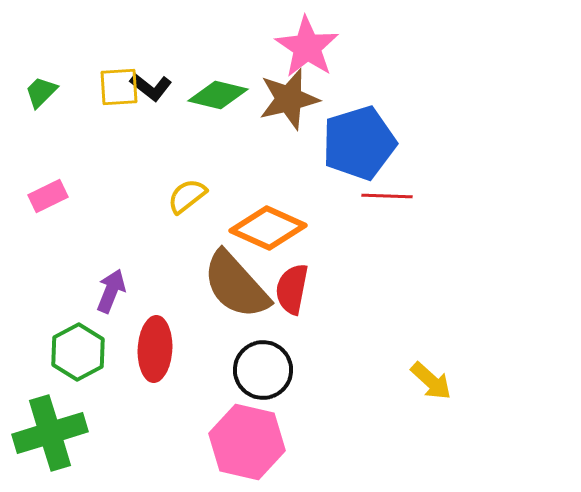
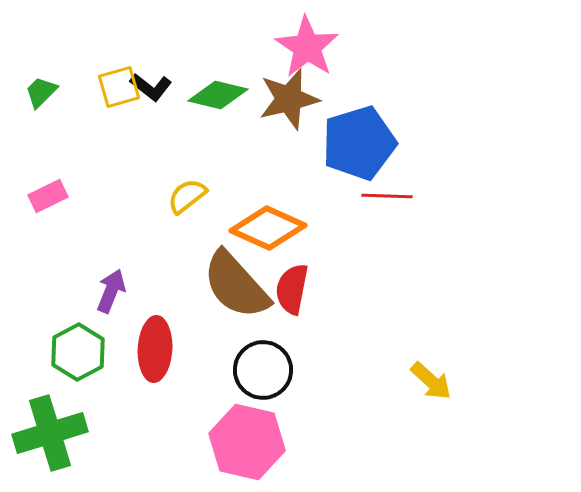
yellow square: rotated 12 degrees counterclockwise
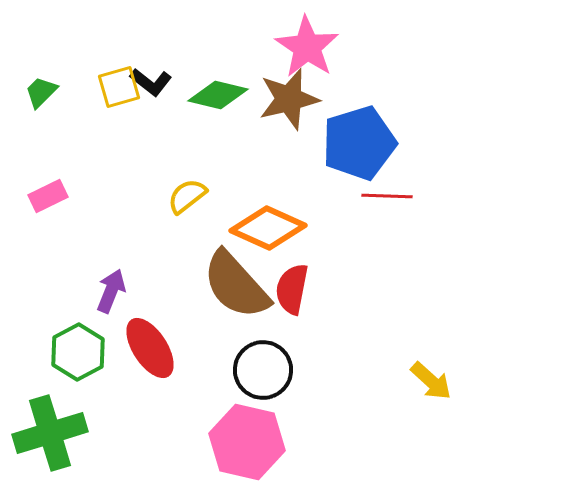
black L-shape: moved 5 px up
red ellipse: moved 5 px left, 1 px up; rotated 36 degrees counterclockwise
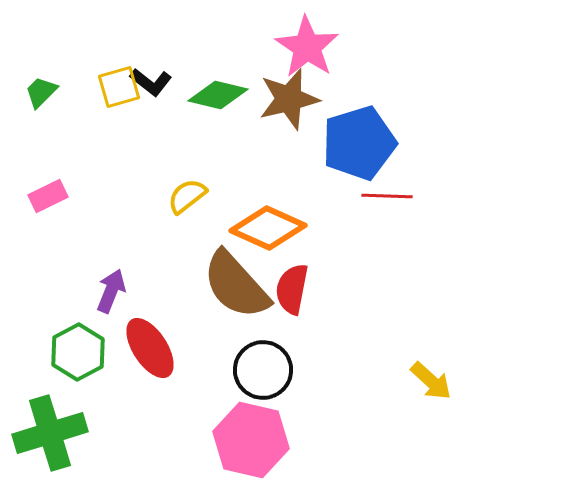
pink hexagon: moved 4 px right, 2 px up
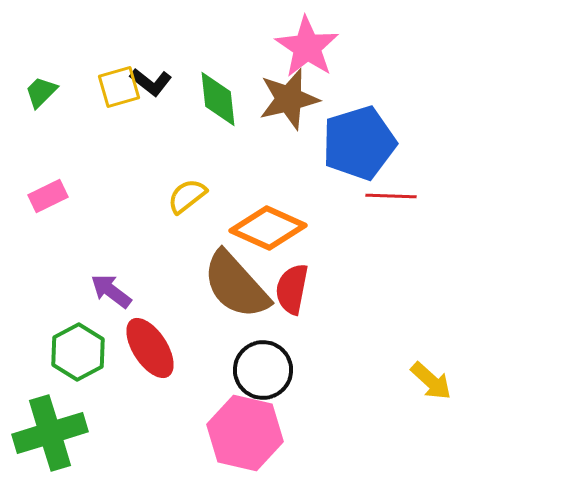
green diamond: moved 4 px down; rotated 70 degrees clockwise
red line: moved 4 px right
purple arrow: rotated 75 degrees counterclockwise
pink hexagon: moved 6 px left, 7 px up
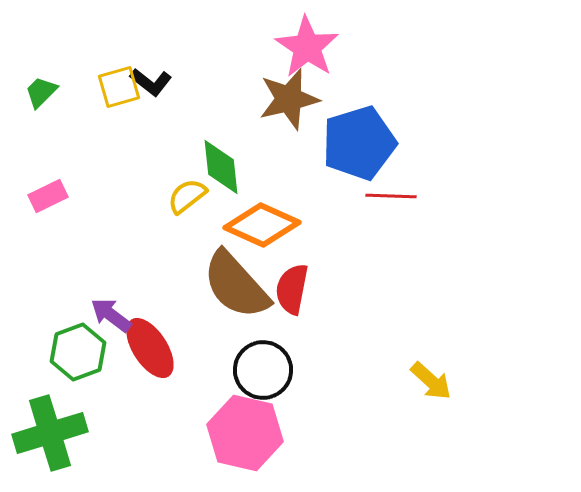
green diamond: moved 3 px right, 68 px down
orange diamond: moved 6 px left, 3 px up
purple arrow: moved 24 px down
green hexagon: rotated 8 degrees clockwise
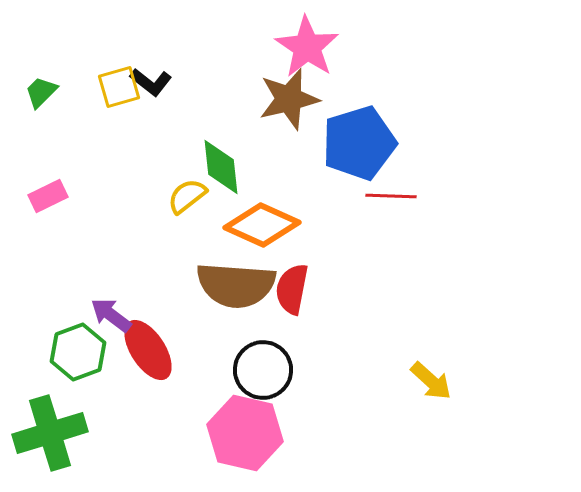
brown semicircle: rotated 44 degrees counterclockwise
red ellipse: moved 2 px left, 2 px down
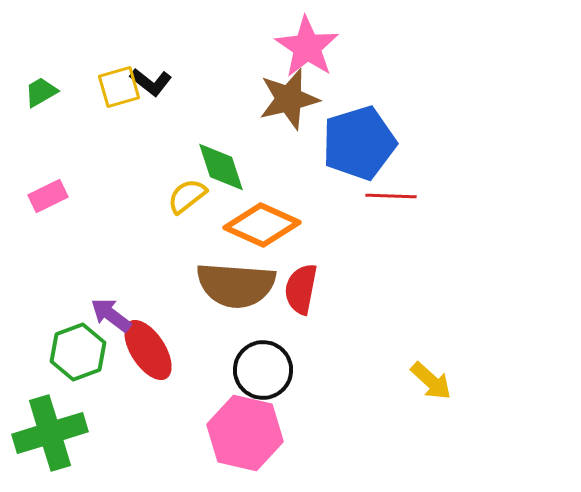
green trapezoid: rotated 15 degrees clockwise
green diamond: rotated 12 degrees counterclockwise
red semicircle: moved 9 px right
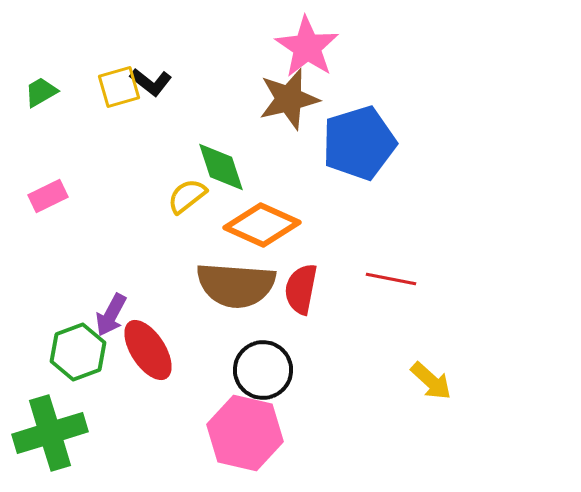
red line: moved 83 px down; rotated 9 degrees clockwise
purple arrow: rotated 99 degrees counterclockwise
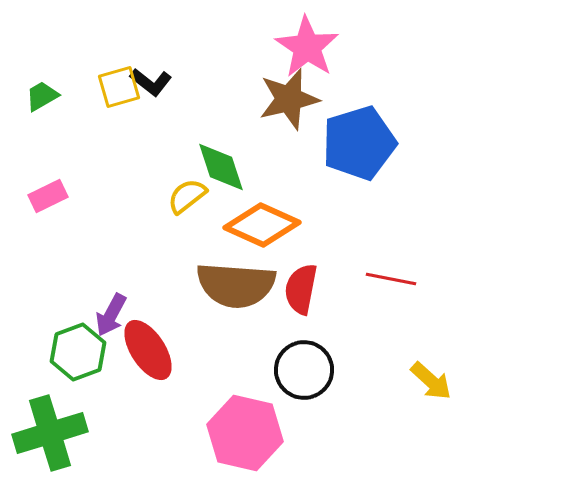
green trapezoid: moved 1 px right, 4 px down
black circle: moved 41 px right
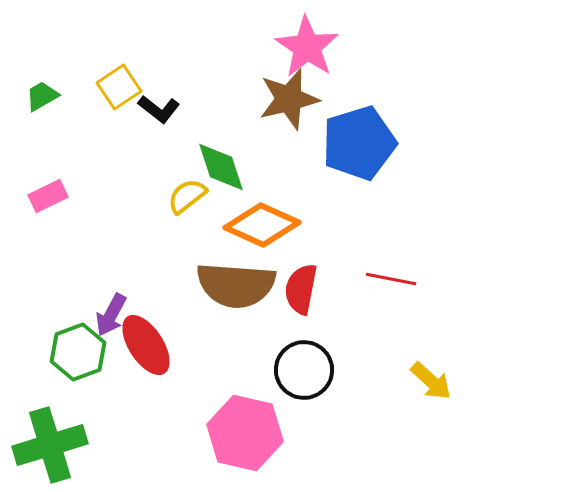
black L-shape: moved 8 px right, 27 px down
yellow square: rotated 18 degrees counterclockwise
red ellipse: moved 2 px left, 5 px up
green cross: moved 12 px down
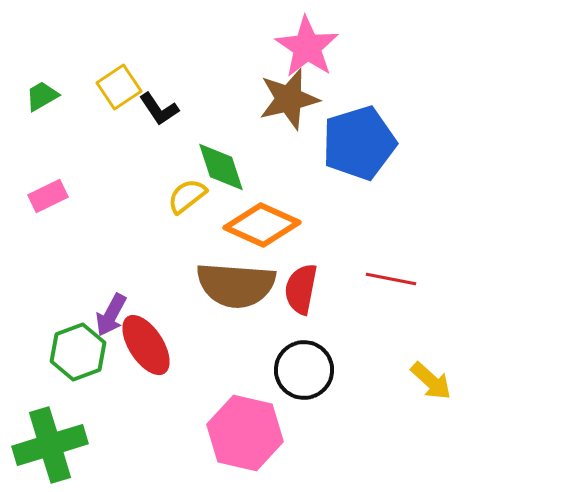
black L-shape: rotated 18 degrees clockwise
